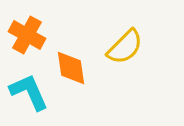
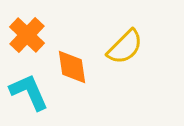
orange cross: rotated 15 degrees clockwise
orange diamond: moved 1 px right, 1 px up
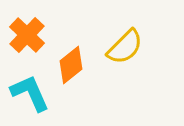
orange diamond: moved 1 px left, 2 px up; rotated 60 degrees clockwise
cyan L-shape: moved 1 px right, 1 px down
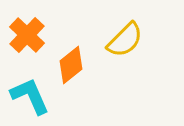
yellow semicircle: moved 7 px up
cyan L-shape: moved 3 px down
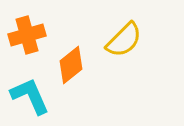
orange cross: rotated 30 degrees clockwise
yellow semicircle: moved 1 px left
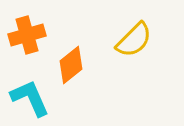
yellow semicircle: moved 10 px right
cyan L-shape: moved 2 px down
